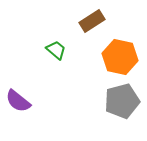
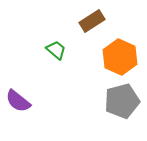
orange hexagon: rotated 12 degrees clockwise
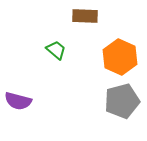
brown rectangle: moved 7 px left, 5 px up; rotated 35 degrees clockwise
purple semicircle: rotated 24 degrees counterclockwise
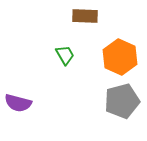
green trapezoid: moved 9 px right, 5 px down; rotated 20 degrees clockwise
purple semicircle: moved 2 px down
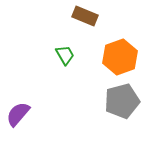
brown rectangle: rotated 20 degrees clockwise
orange hexagon: rotated 16 degrees clockwise
purple semicircle: moved 11 px down; rotated 116 degrees clockwise
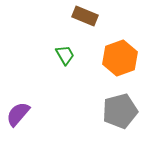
orange hexagon: moved 1 px down
gray pentagon: moved 2 px left, 10 px down
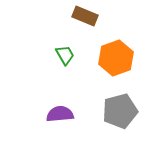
orange hexagon: moved 4 px left
purple semicircle: moved 42 px right; rotated 44 degrees clockwise
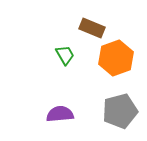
brown rectangle: moved 7 px right, 12 px down
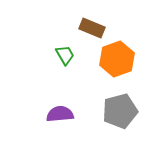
orange hexagon: moved 1 px right, 1 px down
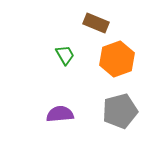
brown rectangle: moved 4 px right, 5 px up
